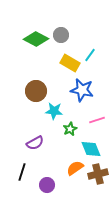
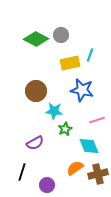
cyan line: rotated 16 degrees counterclockwise
yellow rectangle: rotated 42 degrees counterclockwise
green star: moved 5 px left
cyan diamond: moved 2 px left, 3 px up
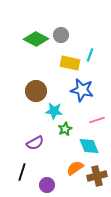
yellow rectangle: rotated 24 degrees clockwise
brown cross: moved 1 px left, 2 px down
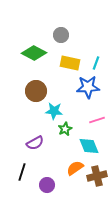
green diamond: moved 2 px left, 14 px down
cyan line: moved 6 px right, 8 px down
blue star: moved 6 px right, 3 px up; rotated 15 degrees counterclockwise
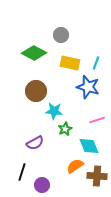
blue star: rotated 20 degrees clockwise
orange semicircle: moved 2 px up
brown cross: rotated 18 degrees clockwise
purple circle: moved 5 px left
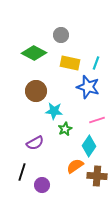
cyan diamond: rotated 55 degrees clockwise
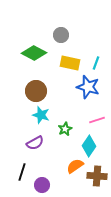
cyan star: moved 13 px left, 4 px down; rotated 12 degrees clockwise
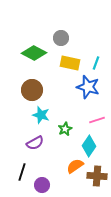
gray circle: moved 3 px down
brown circle: moved 4 px left, 1 px up
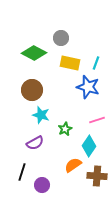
orange semicircle: moved 2 px left, 1 px up
